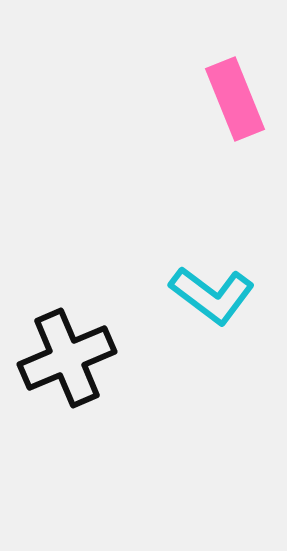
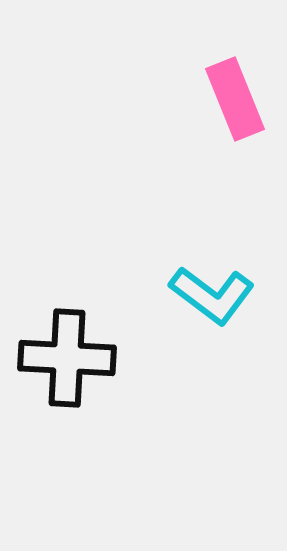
black cross: rotated 26 degrees clockwise
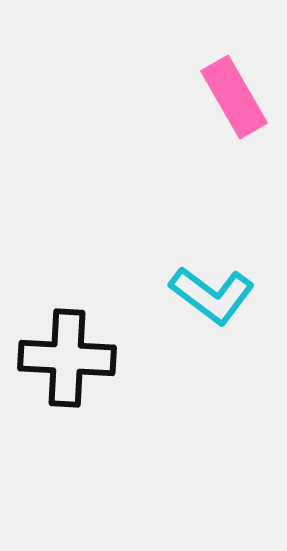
pink rectangle: moved 1 px left, 2 px up; rotated 8 degrees counterclockwise
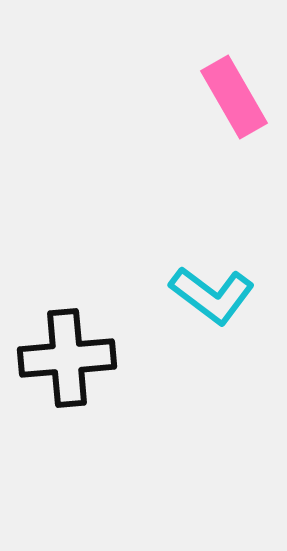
black cross: rotated 8 degrees counterclockwise
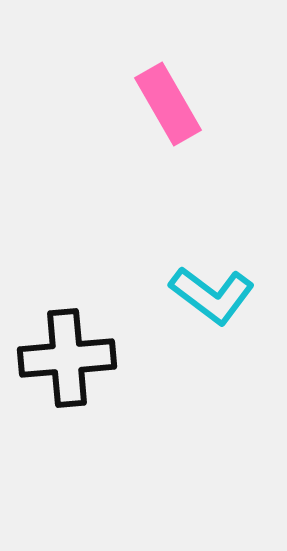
pink rectangle: moved 66 px left, 7 px down
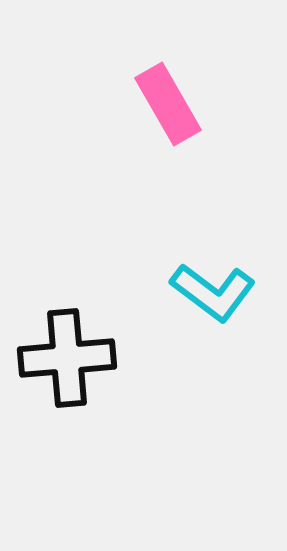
cyan L-shape: moved 1 px right, 3 px up
